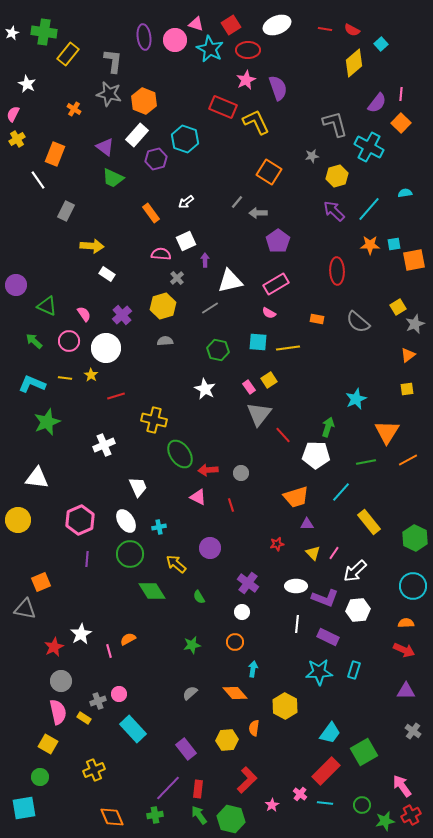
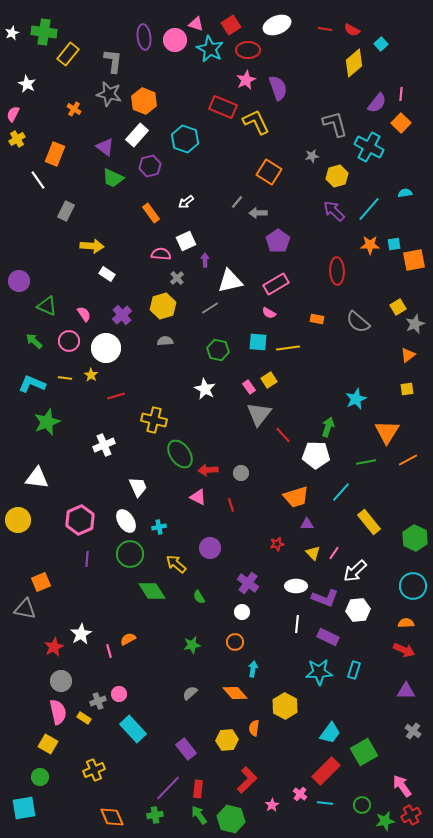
purple hexagon at (156, 159): moved 6 px left, 7 px down
purple circle at (16, 285): moved 3 px right, 4 px up
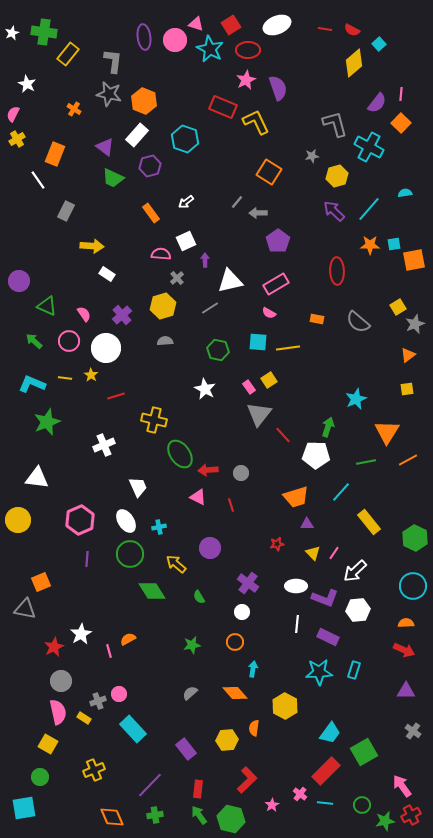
cyan square at (381, 44): moved 2 px left
purple line at (168, 788): moved 18 px left, 3 px up
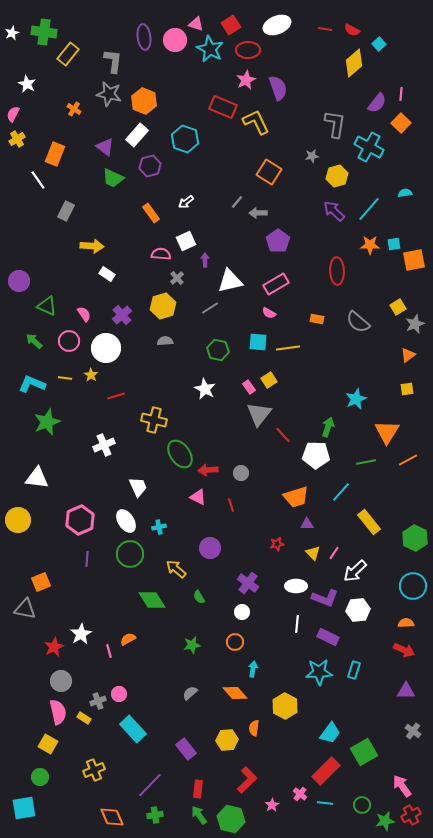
gray L-shape at (335, 124): rotated 24 degrees clockwise
yellow arrow at (176, 564): moved 5 px down
green diamond at (152, 591): moved 9 px down
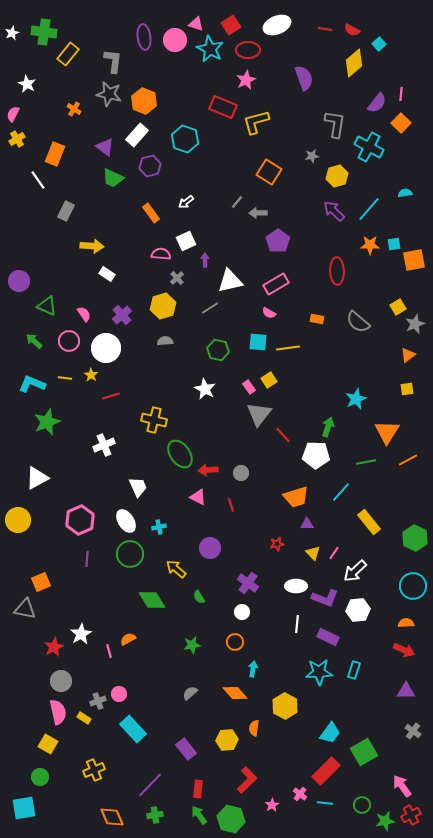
purple semicircle at (278, 88): moved 26 px right, 10 px up
yellow L-shape at (256, 122): rotated 80 degrees counterclockwise
red line at (116, 396): moved 5 px left
white triangle at (37, 478): rotated 35 degrees counterclockwise
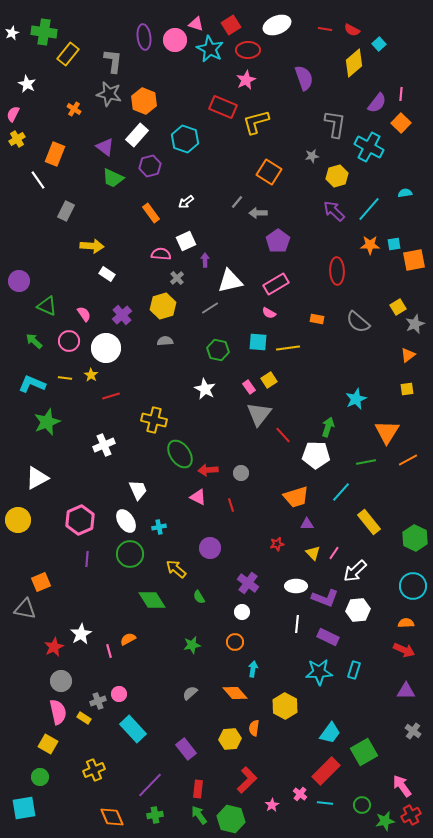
white trapezoid at (138, 487): moved 3 px down
yellow hexagon at (227, 740): moved 3 px right, 1 px up
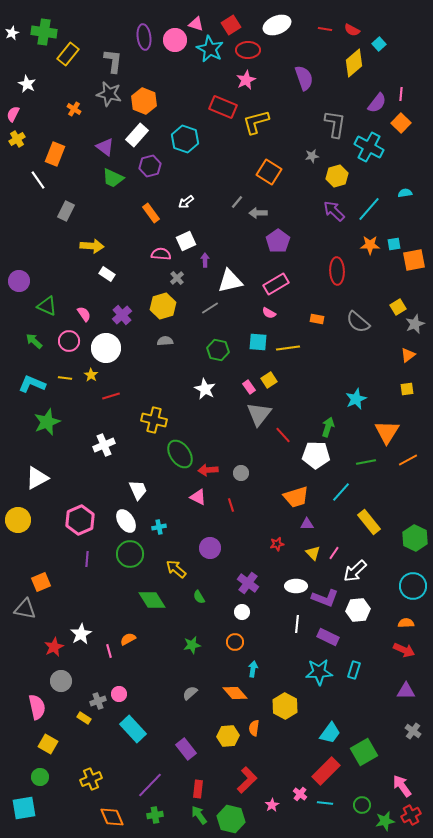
pink semicircle at (58, 712): moved 21 px left, 5 px up
yellow hexagon at (230, 739): moved 2 px left, 3 px up
yellow cross at (94, 770): moved 3 px left, 9 px down
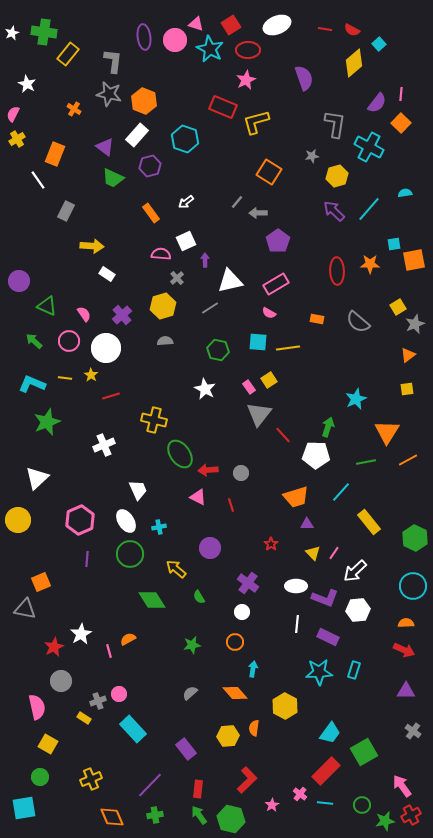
orange star at (370, 245): moved 19 px down
white triangle at (37, 478): rotated 15 degrees counterclockwise
red star at (277, 544): moved 6 px left; rotated 24 degrees counterclockwise
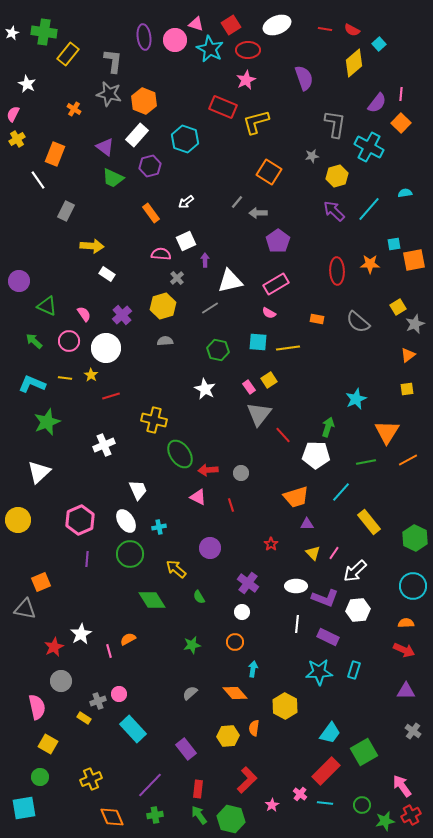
white triangle at (37, 478): moved 2 px right, 6 px up
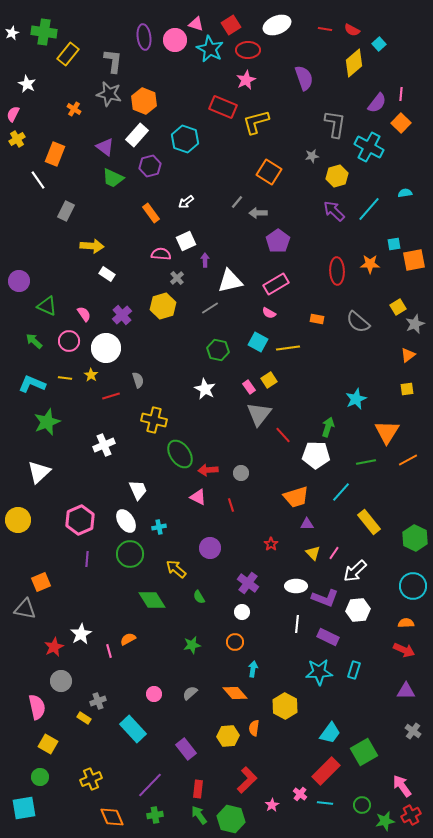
gray semicircle at (165, 341): moved 27 px left, 39 px down; rotated 77 degrees clockwise
cyan square at (258, 342): rotated 24 degrees clockwise
pink circle at (119, 694): moved 35 px right
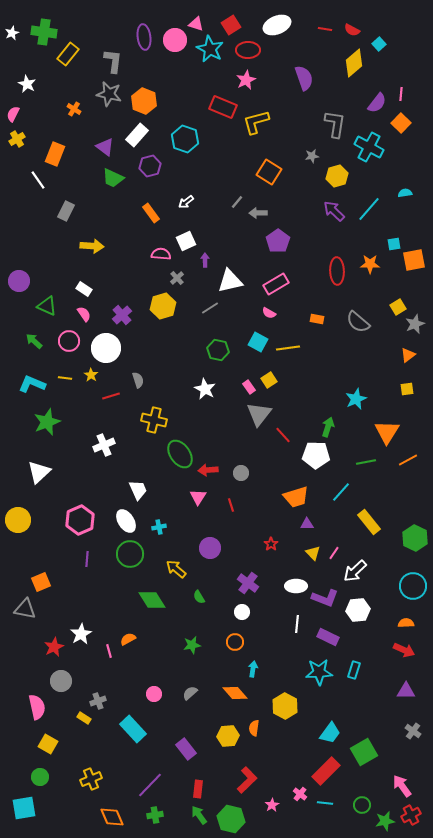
white rectangle at (107, 274): moved 23 px left, 15 px down
pink triangle at (198, 497): rotated 36 degrees clockwise
